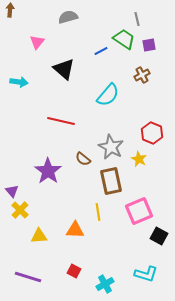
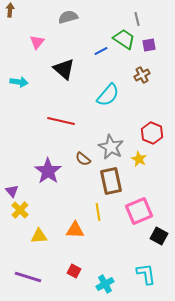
cyan L-shape: rotated 115 degrees counterclockwise
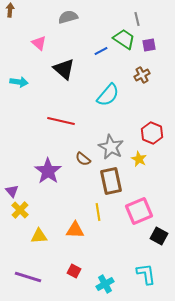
pink triangle: moved 2 px right, 1 px down; rotated 28 degrees counterclockwise
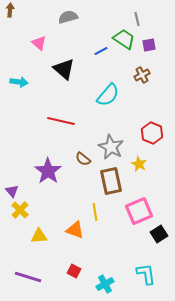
yellow star: moved 5 px down
yellow line: moved 3 px left
orange triangle: rotated 18 degrees clockwise
black square: moved 2 px up; rotated 30 degrees clockwise
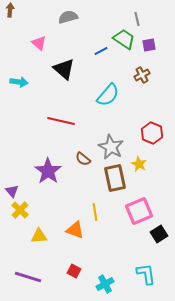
brown rectangle: moved 4 px right, 3 px up
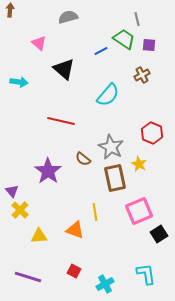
purple square: rotated 16 degrees clockwise
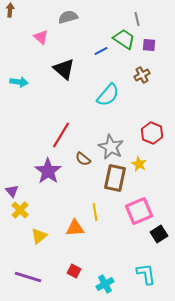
pink triangle: moved 2 px right, 6 px up
red line: moved 14 px down; rotated 72 degrees counterclockwise
brown rectangle: rotated 24 degrees clockwise
orange triangle: moved 2 px up; rotated 24 degrees counterclockwise
yellow triangle: rotated 36 degrees counterclockwise
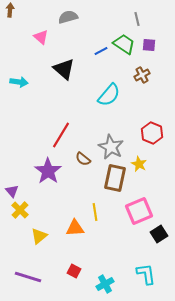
green trapezoid: moved 5 px down
cyan semicircle: moved 1 px right
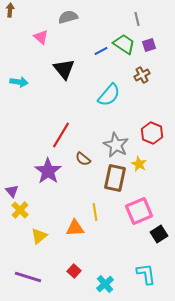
purple square: rotated 24 degrees counterclockwise
black triangle: rotated 10 degrees clockwise
gray star: moved 5 px right, 2 px up
red square: rotated 16 degrees clockwise
cyan cross: rotated 12 degrees counterclockwise
